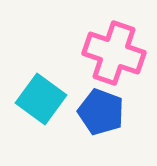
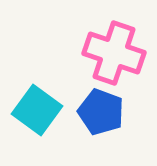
cyan square: moved 4 px left, 11 px down
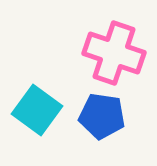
blue pentagon: moved 1 px right, 4 px down; rotated 12 degrees counterclockwise
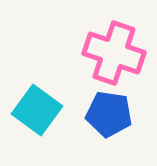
blue pentagon: moved 7 px right, 2 px up
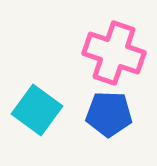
blue pentagon: rotated 6 degrees counterclockwise
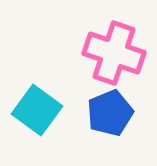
blue pentagon: moved 1 px right, 1 px up; rotated 24 degrees counterclockwise
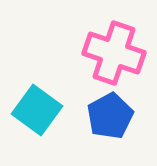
blue pentagon: moved 3 px down; rotated 6 degrees counterclockwise
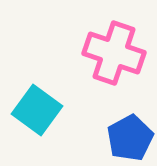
blue pentagon: moved 20 px right, 22 px down
